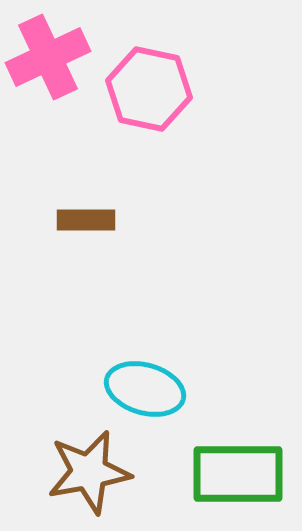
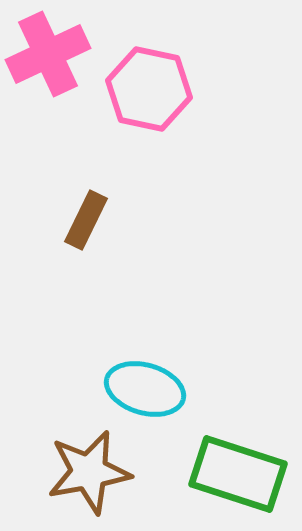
pink cross: moved 3 px up
brown rectangle: rotated 64 degrees counterclockwise
green rectangle: rotated 18 degrees clockwise
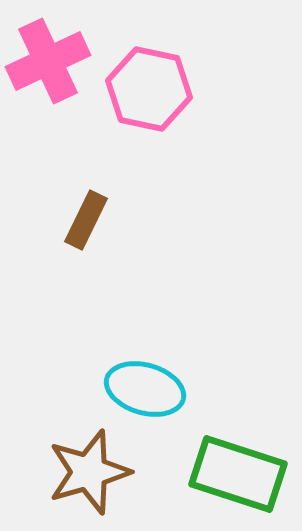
pink cross: moved 7 px down
brown star: rotated 6 degrees counterclockwise
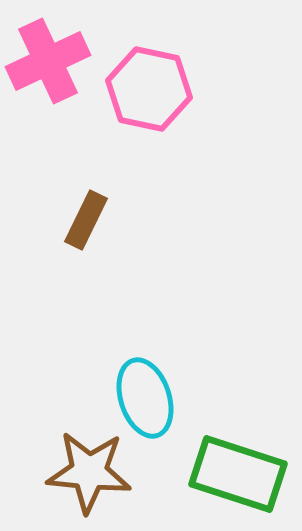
cyan ellipse: moved 9 px down; rotated 56 degrees clockwise
brown star: rotated 22 degrees clockwise
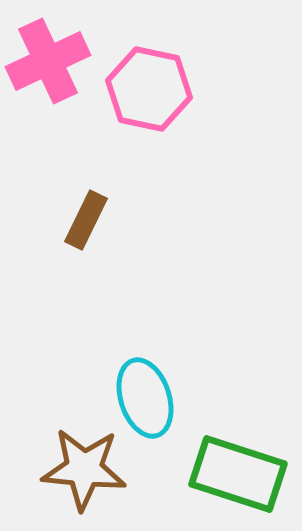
brown star: moved 5 px left, 3 px up
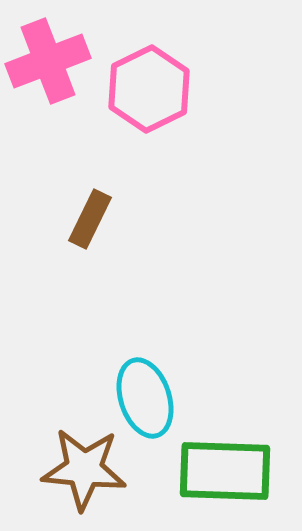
pink cross: rotated 4 degrees clockwise
pink hexagon: rotated 22 degrees clockwise
brown rectangle: moved 4 px right, 1 px up
green rectangle: moved 13 px left, 3 px up; rotated 16 degrees counterclockwise
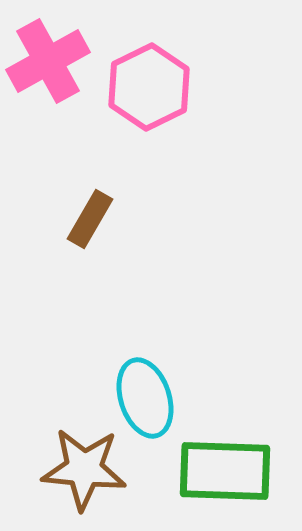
pink cross: rotated 8 degrees counterclockwise
pink hexagon: moved 2 px up
brown rectangle: rotated 4 degrees clockwise
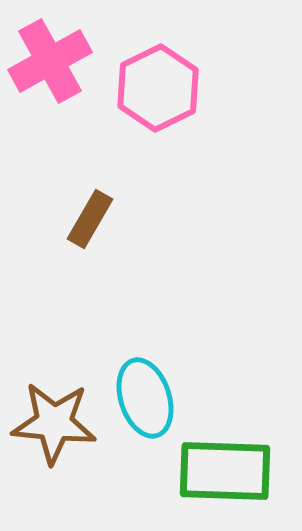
pink cross: moved 2 px right
pink hexagon: moved 9 px right, 1 px down
brown star: moved 30 px left, 46 px up
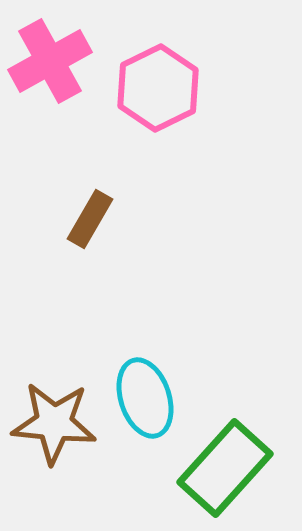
green rectangle: moved 3 px up; rotated 50 degrees counterclockwise
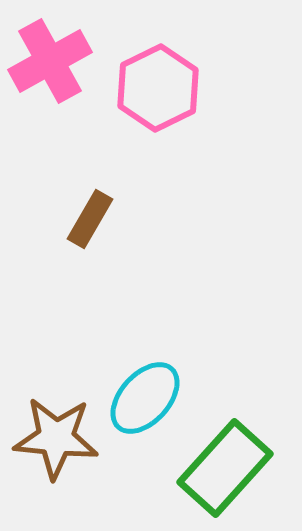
cyan ellipse: rotated 60 degrees clockwise
brown star: moved 2 px right, 15 px down
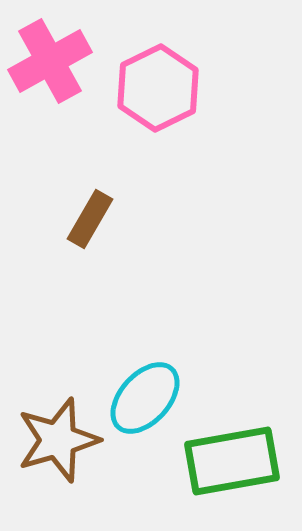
brown star: moved 2 px right, 2 px down; rotated 22 degrees counterclockwise
green rectangle: moved 7 px right, 7 px up; rotated 38 degrees clockwise
